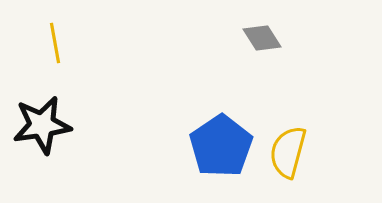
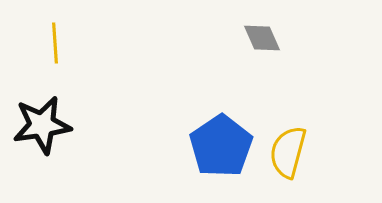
gray diamond: rotated 9 degrees clockwise
yellow line: rotated 6 degrees clockwise
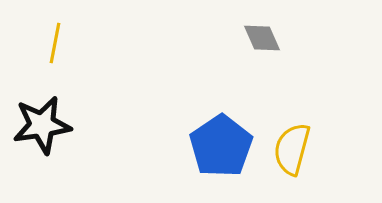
yellow line: rotated 15 degrees clockwise
yellow semicircle: moved 4 px right, 3 px up
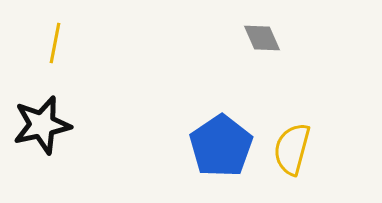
black star: rotated 4 degrees counterclockwise
